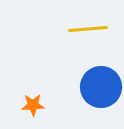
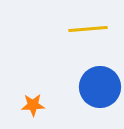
blue circle: moved 1 px left
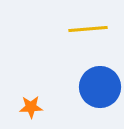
orange star: moved 2 px left, 2 px down
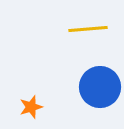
orange star: rotated 15 degrees counterclockwise
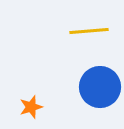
yellow line: moved 1 px right, 2 px down
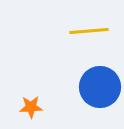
orange star: rotated 15 degrees clockwise
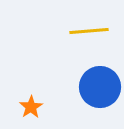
orange star: rotated 30 degrees counterclockwise
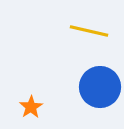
yellow line: rotated 18 degrees clockwise
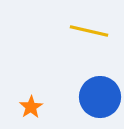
blue circle: moved 10 px down
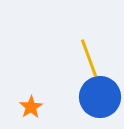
yellow line: moved 27 px down; rotated 57 degrees clockwise
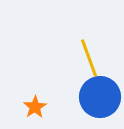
orange star: moved 4 px right
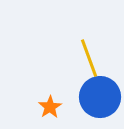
orange star: moved 15 px right
